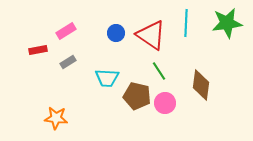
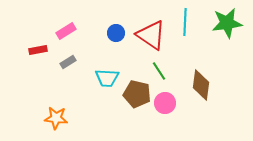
cyan line: moved 1 px left, 1 px up
brown pentagon: moved 2 px up
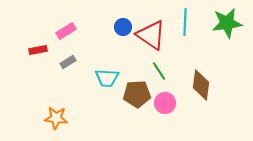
blue circle: moved 7 px right, 6 px up
brown pentagon: rotated 16 degrees counterclockwise
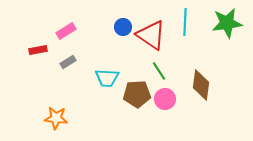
pink circle: moved 4 px up
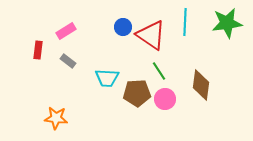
red rectangle: rotated 72 degrees counterclockwise
gray rectangle: moved 1 px up; rotated 70 degrees clockwise
brown pentagon: moved 1 px up
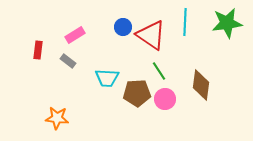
pink rectangle: moved 9 px right, 4 px down
orange star: moved 1 px right
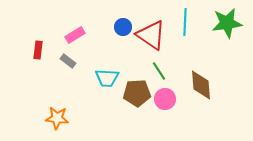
brown diamond: rotated 12 degrees counterclockwise
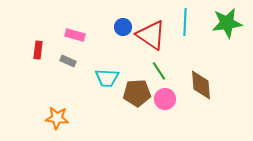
pink rectangle: rotated 48 degrees clockwise
gray rectangle: rotated 14 degrees counterclockwise
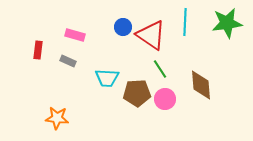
green line: moved 1 px right, 2 px up
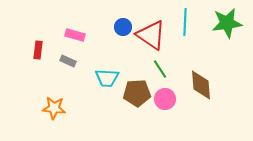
orange star: moved 3 px left, 10 px up
